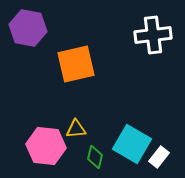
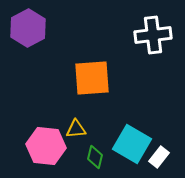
purple hexagon: rotated 21 degrees clockwise
orange square: moved 16 px right, 14 px down; rotated 9 degrees clockwise
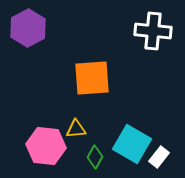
white cross: moved 4 px up; rotated 12 degrees clockwise
green diamond: rotated 15 degrees clockwise
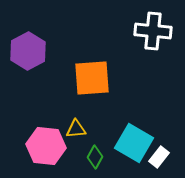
purple hexagon: moved 23 px down
cyan square: moved 2 px right, 1 px up
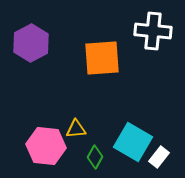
purple hexagon: moved 3 px right, 8 px up
orange square: moved 10 px right, 20 px up
cyan square: moved 1 px left, 1 px up
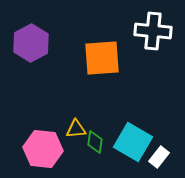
pink hexagon: moved 3 px left, 3 px down
green diamond: moved 15 px up; rotated 20 degrees counterclockwise
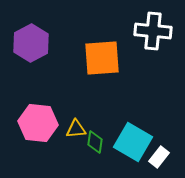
pink hexagon: moved 5 px left, 26 px up
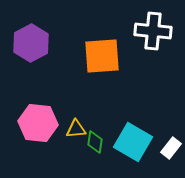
orange square: moved 2 px up
white rectangle: moved 12 px right, 9 px up
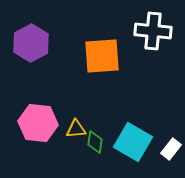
white rectangle: moved 1 px down
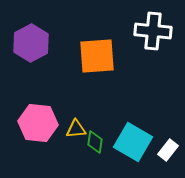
orange square: moved 5 px left
white rectangle: moved 3 px left, 1 px down
